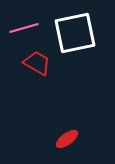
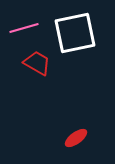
red ellipse: moved 9 px right, 1 px up
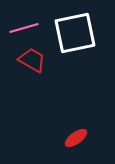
red trapezoid: moved 5 px left, 3 px up
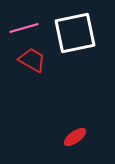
red ellipse: moved 1 px left, 1 px up
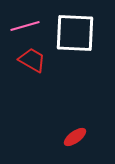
pink line: moved 1 px right, 2 px up
white square: rotated 15 degrees clockwise
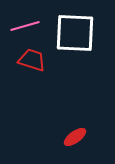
red trapezoid: rotated 12 degrees counterclockwise
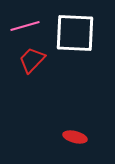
red trapezoid: rotated 64 degrees counterclockwise
red ellipse: rotated 50 degrees clockwise
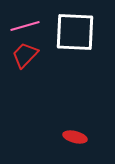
white square: moved 1 px up
red trapezoid: moved 7 px left, 5 px up
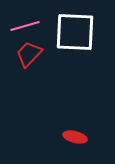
red trapezoid: moved 4 px right, 1 px up
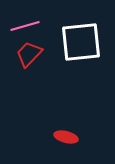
white square: moved 6 px right, 10 px down; rotated 9 degrees counterclockwise
red ellipse: moved 9 px left
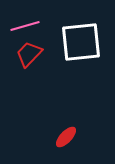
red ellipse: rotated 60 degrees counterclockwise
